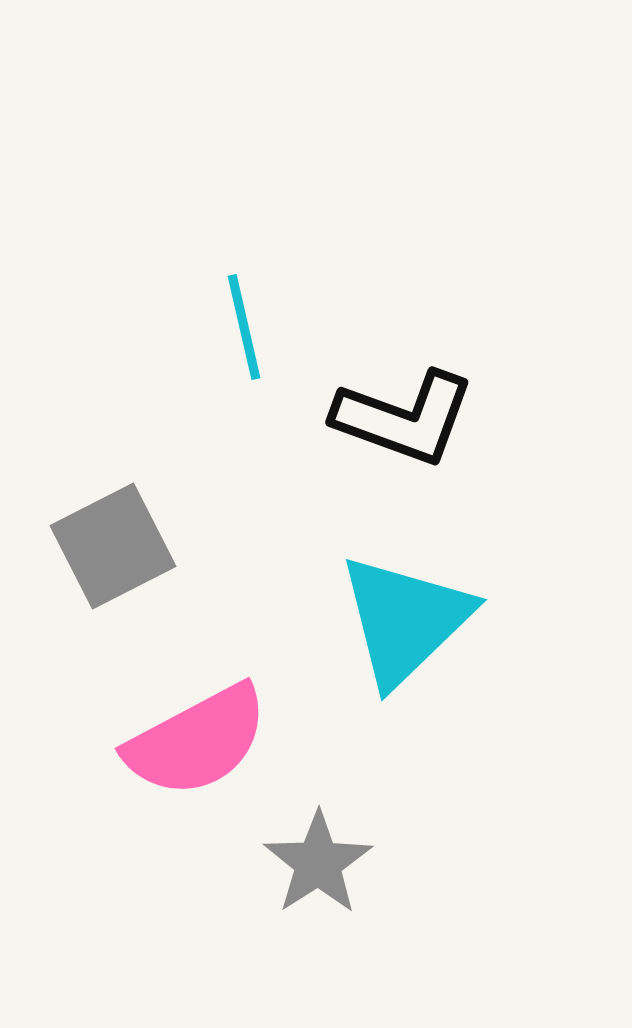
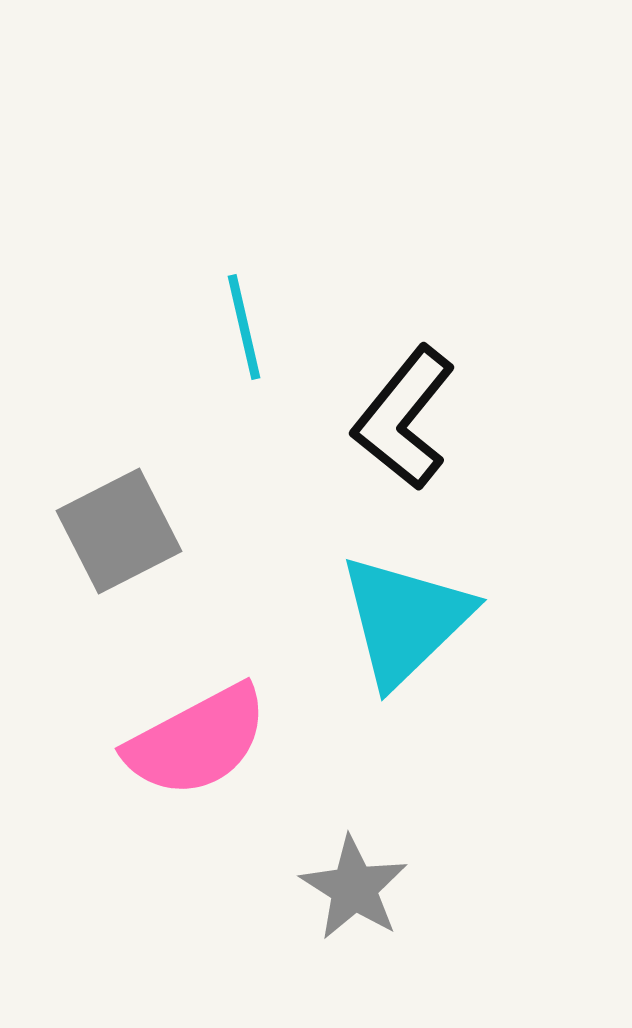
black L-shape: rotated 109 degrees clockwise
gray square: moved 6 px right, 15 px up
gray star: moved 36 px right, 25 px down; rotated 7 degrees counterclockwise
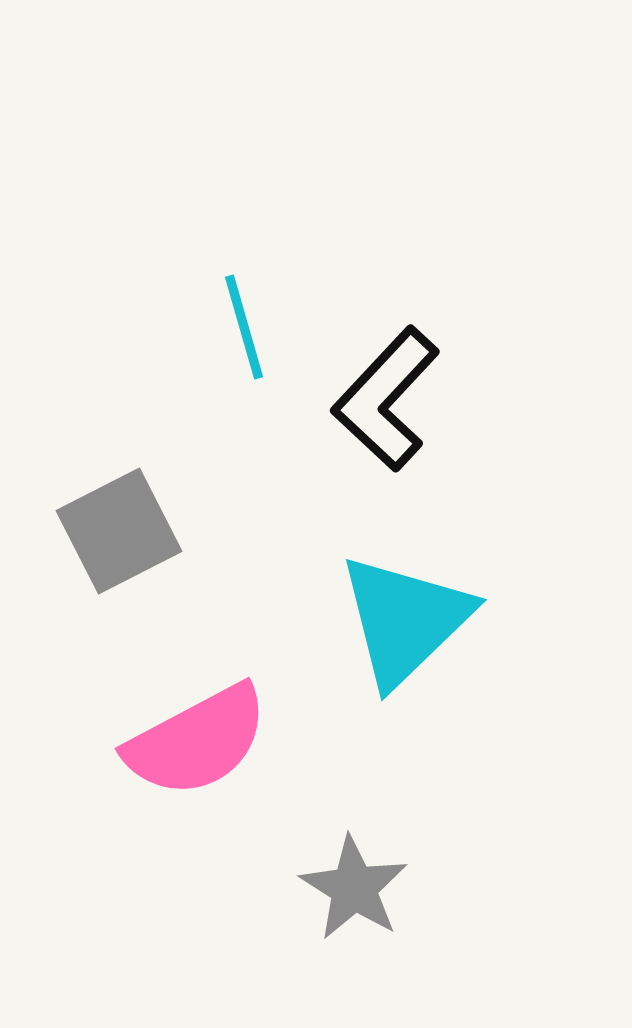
cyan line: rotated 3 degrees counterclockwise
black L-shape: moved 18 px left, 19 px up; rotated 4 degrees clockwise
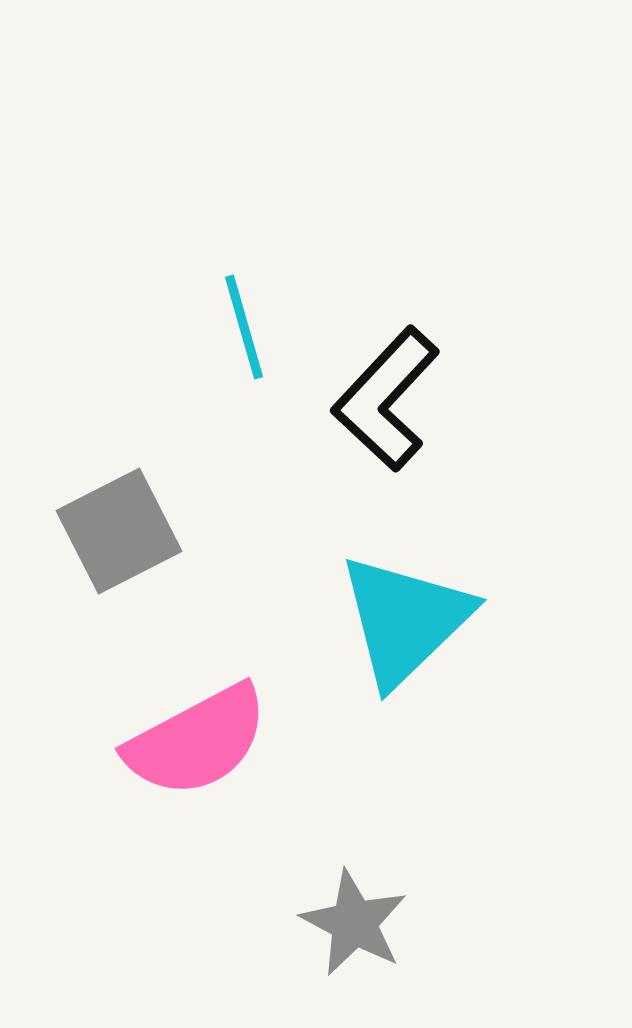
gray star: moved 35 px down; rotated 4 degrees counterclockwise
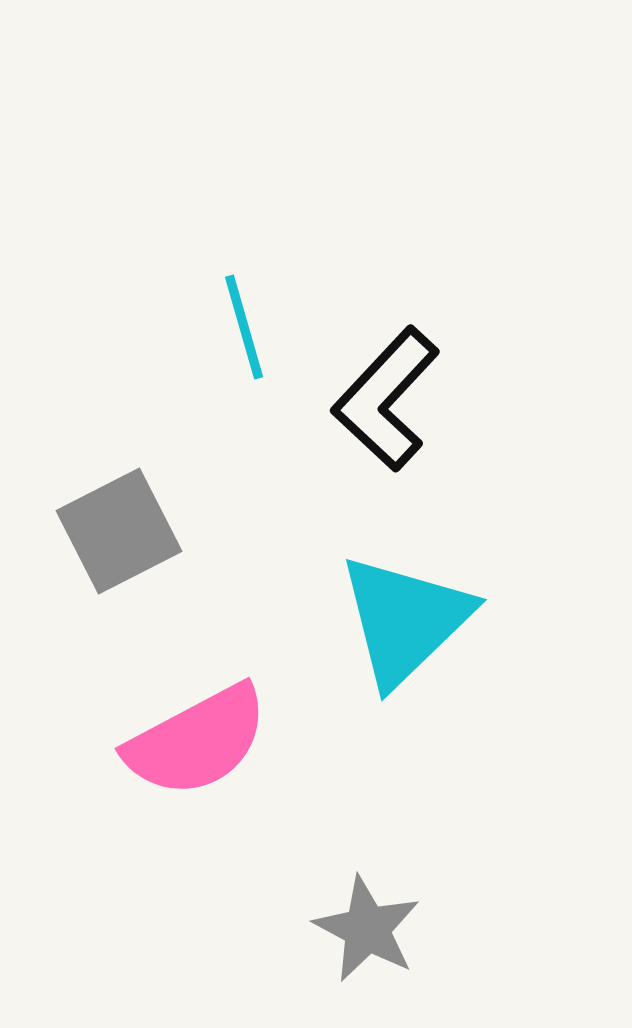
gray star: moved 13 px right, 6 px down
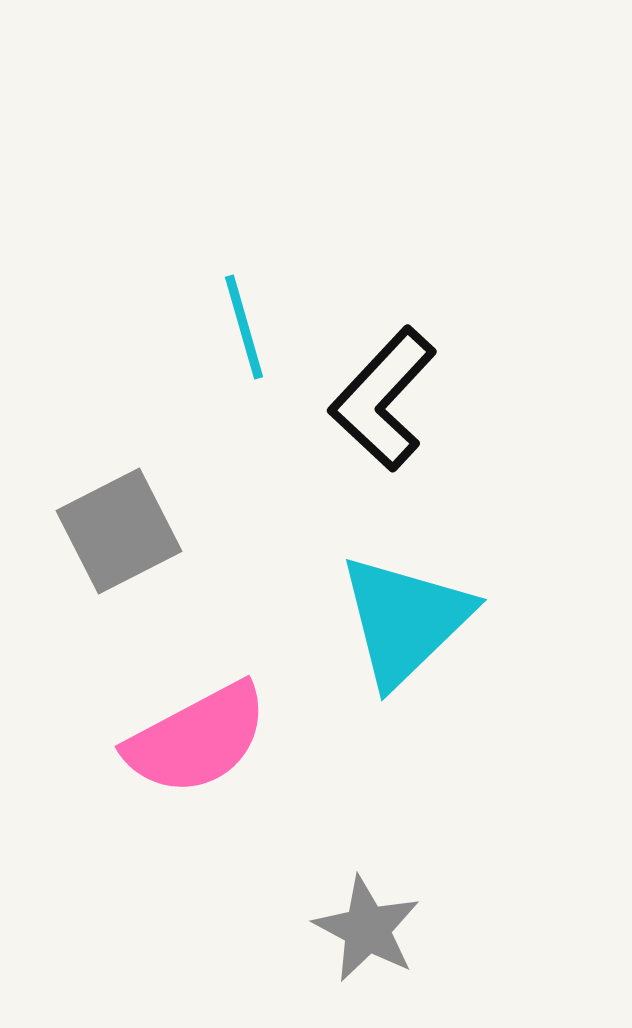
black L-shape: moved 3 px left
pink semicircle: moved 2 px up
